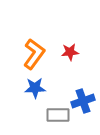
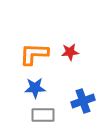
orange L-shape: rotated 124 degrees counterclockwise
gray rectangle: moved 15 px left
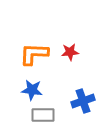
blue star: moved 3 px left, 2 px down; rotated 10 degrees clockwise
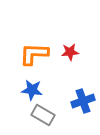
gray rectangle: rotated 30 degrees clockwise
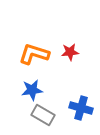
orange L-shape: rotated 16 degrees clockwise
blue star: rotated 15 degrees counterclockwise
blue cross: moved 2 px left, 7 px down; rotated 35 degrees clockwise
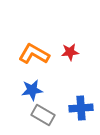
orange L-shape: rotated 12 degrees clockwise
blue cross: rotated 20 degrees counterclockwise
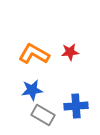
blue cross: moved 5 px left, 2 px up
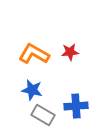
blue star: rotated 20 degrees clockwise
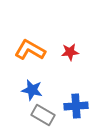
orange L-shape: moved 4 px left, 4 px up
